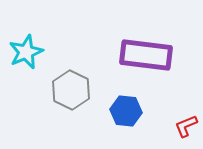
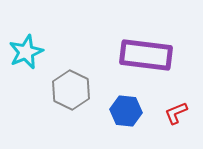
red L-shape: moved 10 px left, 13 px up
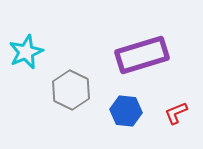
purple rectangle: moved 4 px left; rotated 24 degrees counterclockwise
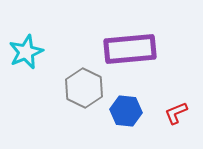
purple rectangle: moved 12 px left, 6 px up; rotated 12 degrees clockwise
gray hexagon: moved 13 px right, 2 px up
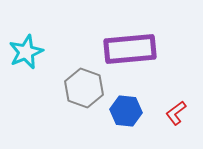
gray hexagon: rotated 6 degrees counterclockwise
red L-shape: rotated 15 degrees counterclockwise
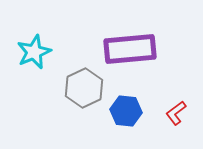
cyan star: moved 8 px right
gray hexagon: rotated 15 degrees clockwise
